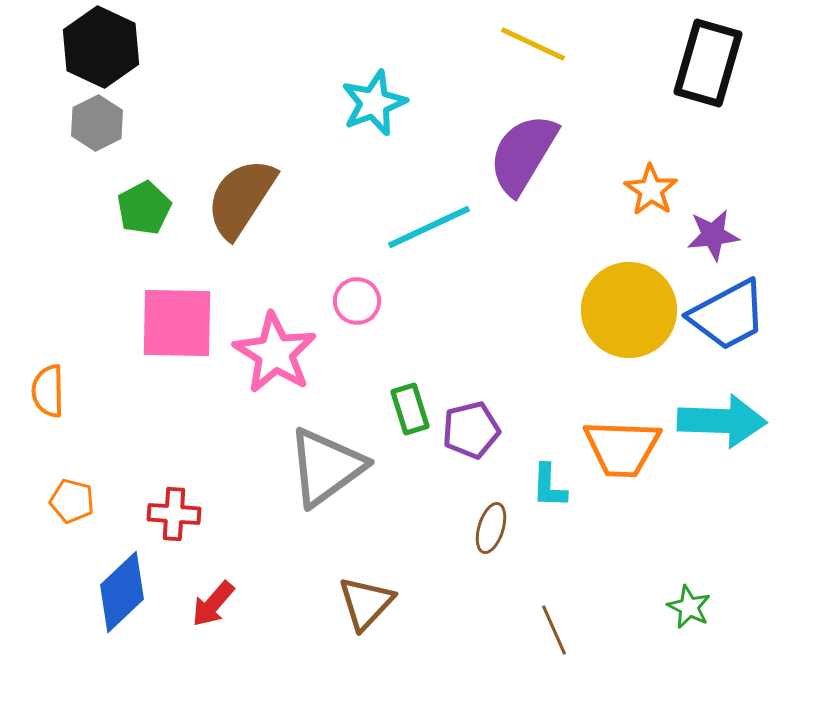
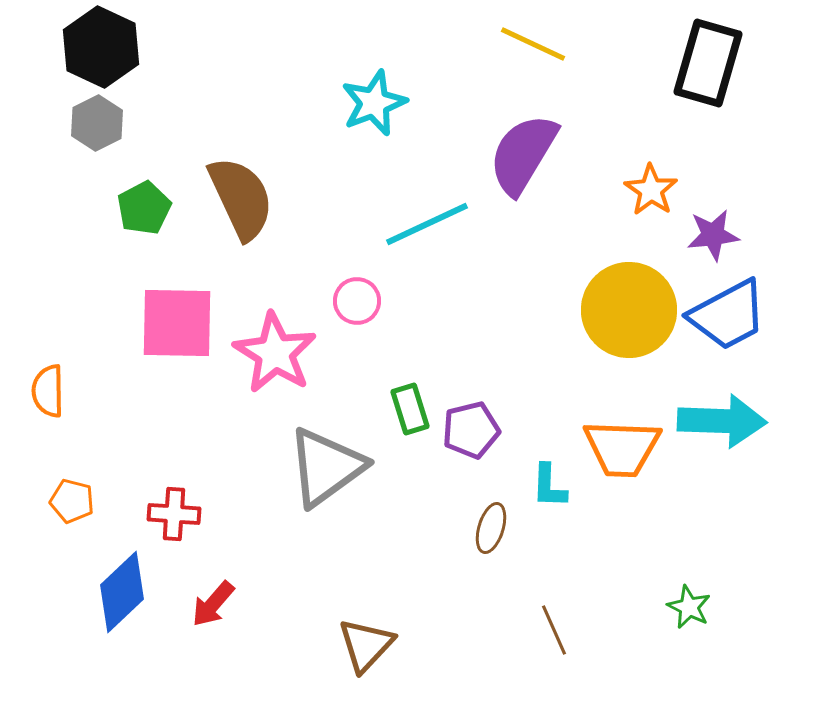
brown semicircle: rotated 122 degrees clockwise
cyan line: moved 2 px left, 3 px up
brown triangle: moved 42 px down
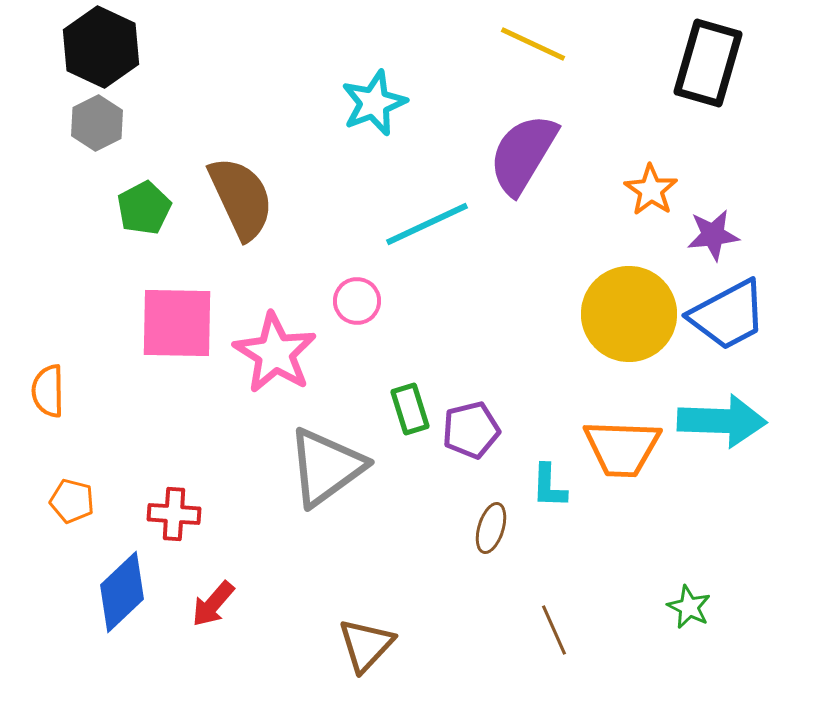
yellow circle: moved 4 px down
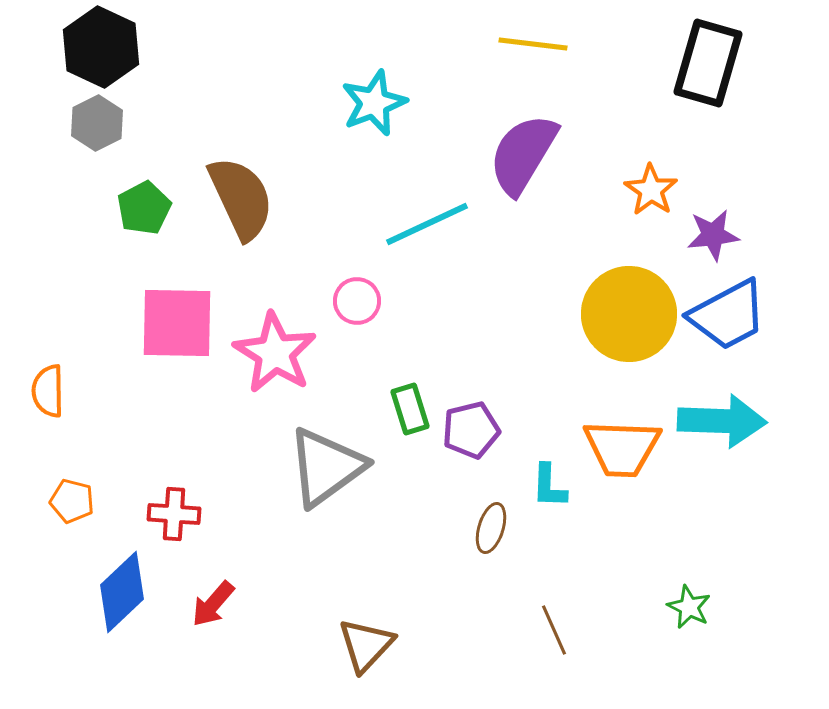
yellow line: rotated 18 degrees counterclockwise
